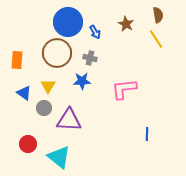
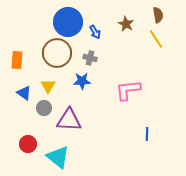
pink L-shape: moved 4 px right, 1 px down
cyan triangle: moved 1 px left
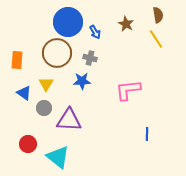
yellow triangle: moved 2 px left, 2 px up
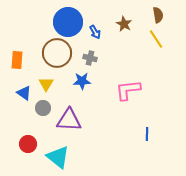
brown star: moved 2 px left
gray circle: moved 1 px left
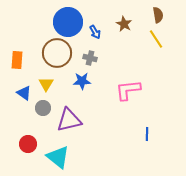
purple triangle: rotated 16 degrees counterclockwise
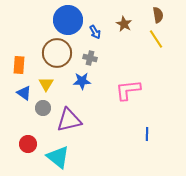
blue circle: moved 2 px up
orange rectangle: moved 2 px right, 5 px down
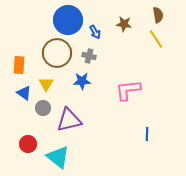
brown star: rotated 21 degrees counterclockwise
gray cross: moved 1 px left, 2 px up
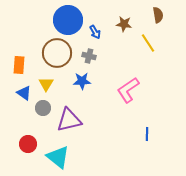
yellow line: moved 8 px left, 4 px down
pink L-shape: rotated 28 degrees counterclockwise
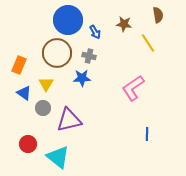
orange rectangle: rotated 18 degrees clockwise
blue star: moved 3 px up
pink L-shape: moved 5 px right, 2 px up
